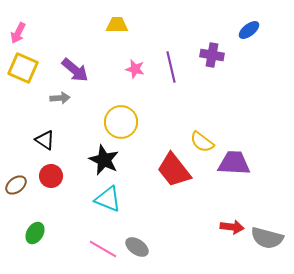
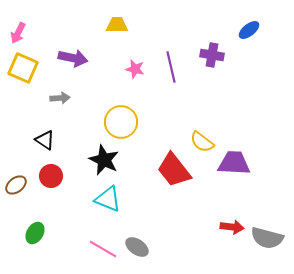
purple arrow: moved 2 px left, 12 px up; rotated 28 degrees counterclockwise
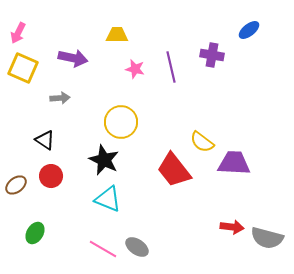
yellow trapezoid: moved 10 px down
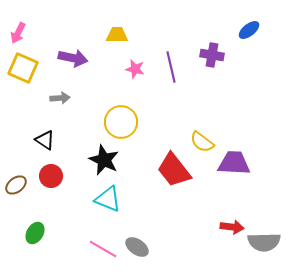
gray semicircle: moved 3 px left, 4 px down; rotated 16 degrees counterclockwise
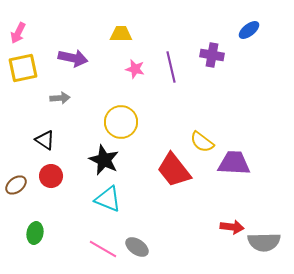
yellow trapezoid: moved 4 px right, 1 px up
yellow square: rotated 36 degrees counterclockwise
green ellipse: rotated 20 degrees counterclockwise
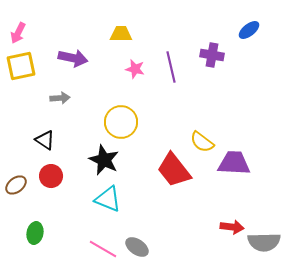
yellow square: moved 2 px left, 2 px up
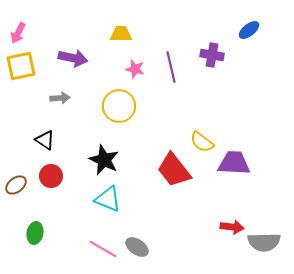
yellow circle: moved 2 px left, 16 px up
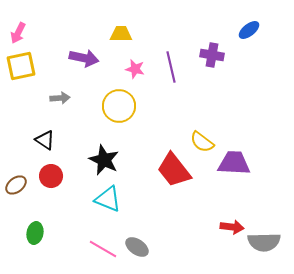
purple arrow: moved 11 px right
